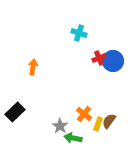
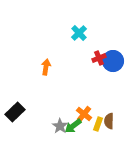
cyan cross: rotated 28 degrees clockwise
orange arrow: moved 13 px right
brown semicircle: rotated 35 degrees counterclockwise
green arrow: moved 12 px up; rotated 48 degrees counterclockwise
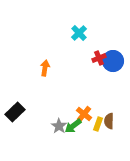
orange arrow: moved 1 px left, 1 px down
gray star: moved 1 px left
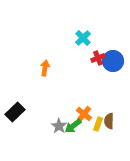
cyan cross: moved 4 px right, 5 px down
red cross: moved 1 px left
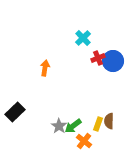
orange cross: moved 27 px down
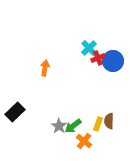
cyan cross: moved 6 px right, 10 px down
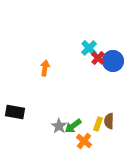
red cross: rotated 24 degrees counterclockwise
black rectangle: rotated 54 degrees clockwise
